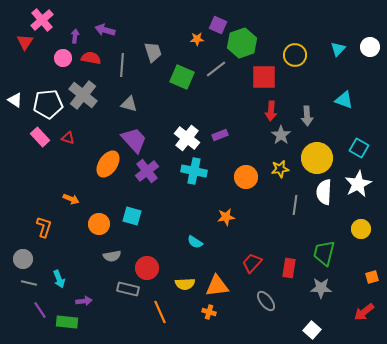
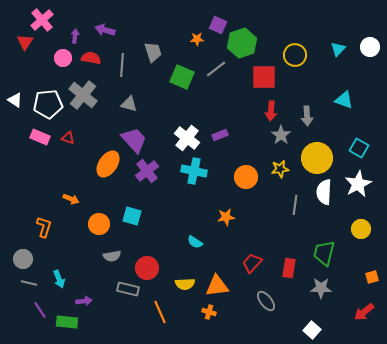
pink rectangle at (40, 137): rotated 24 degrees counterclockwise
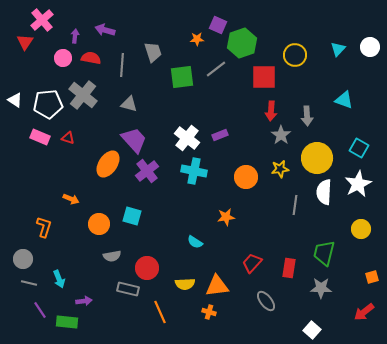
green square at (182, 77): rotated 30 degrees counterclockwise
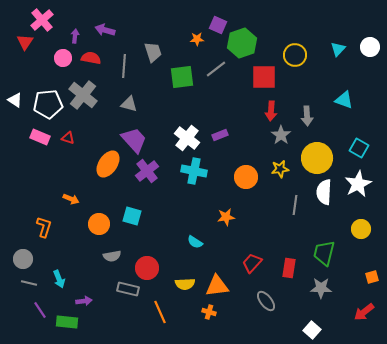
gray line at (122, 65): moved 2 px right, 1 px down
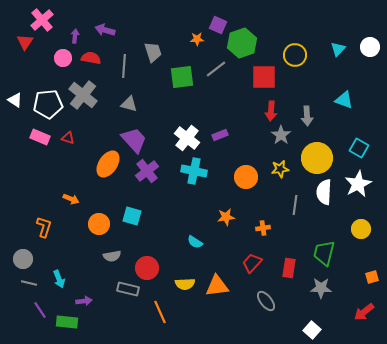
orange cross at (209, 312): moved 54 px right, 84 px up; rotated 24 degrees counterclockwise
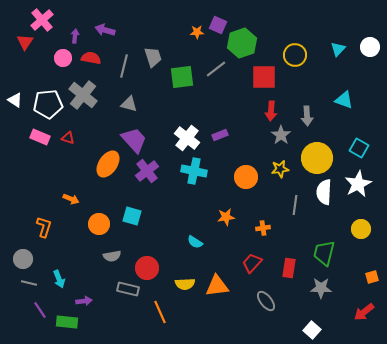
orange star at (197, 39): moved 7 px up
gray trapezoid at (153, 52): moved 5 px down
gray line at (124, 66): rotated 10 degrees clockwise
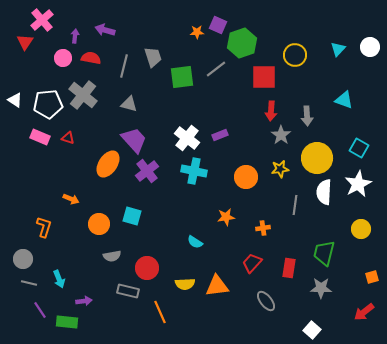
gray rectangle at (128, 289): moved 2 px down
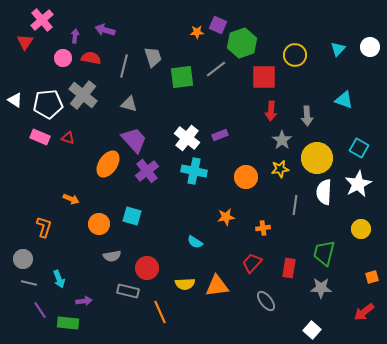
gray star at (281, 135): moved 1 px right, 5 px down
green rectangle at (67, 322): moved 1 px right, 1 px down
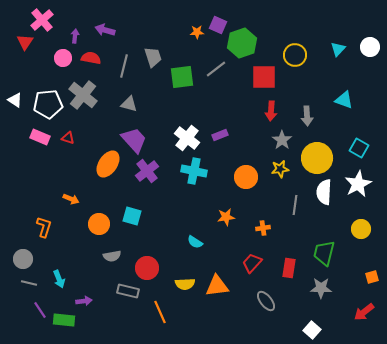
green rectangle at (68, 323): moved 4 px left, 3 px up
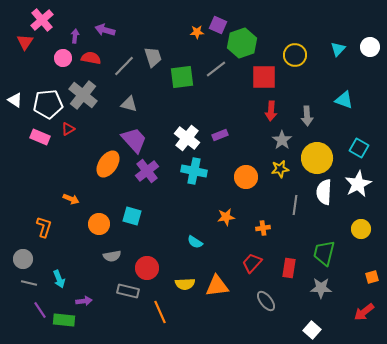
gray line at (124, 66): rotated 30 degrees clockwise
red triangle at (68, 138): moved 9 px up; rotated 48 degrees counterclockwise
